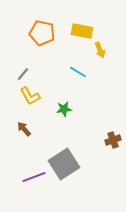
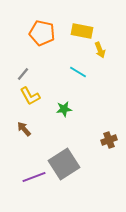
brown cross: moved 4 px left
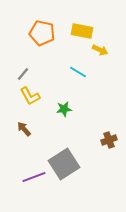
yellow arrow: rotated 42 degrees counterclockwise
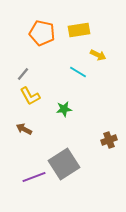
yellow rectangle: moved 3 px left, 1 px up; rotated 20 degrees counterclockwise
yellow arrow: moved 2 px left, 5 px down
brown arrow: rotated 21 degrees counterclockwise
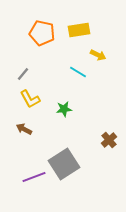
yellow L-shape: moved 3 px down
brown cross: rotated 21 degrees counterclockwise
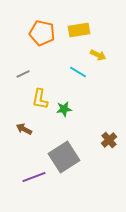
gray line: rotated 24 degrees clockwise
yellow L-shape: moved 10 px right; rotated 40 degrees clockwise
gray square: moved 7 px up
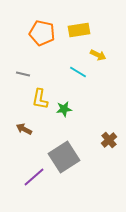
gray line: rotated 40 degrees clockwise
purple line: rotated 20 degrees counterclockwise
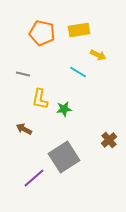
purple line: moved 1 px down
